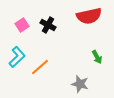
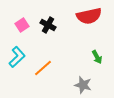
orange line: moved 3 px right, 1 px down
gray star: moved 3 px right, 1 px down
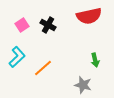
green arrow: moved 2 px left, 3 px down; rotated 16 degrees clockwise
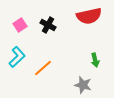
pink square: moved 2 px left
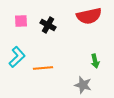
pink square: moved 1 px right, 4 px up; rotated 32 degrees clockwise
green arrow: moved 1 px down
orange line: rotated 36 degrees clockwise
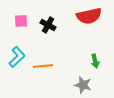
orange line: moved 2 px up
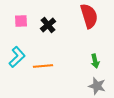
red semicircle: rotated 95 degrees counterclockwise
black cross: rotated 21 degrees clockwise
gray star: moved 14 px right, 1 px down
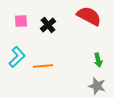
red semicircle: rotated 45 degrees counterclockwise
green arrow: moved 3 px right, 1 px up
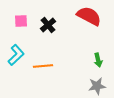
cyan L-shape: moved 1 px left, 2 px up
gray star: rotated 24 degrees counterclockwise
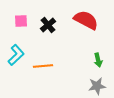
red semicircle: moved 3 px left, 4 px down
